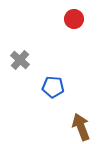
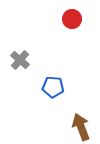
red circle: moved 2 px left
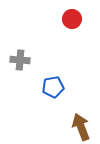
gray cross: rotated 36 degrees counterclockwise
blue pentagon: rotated 15 degrees counterclockwise
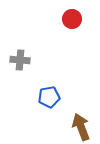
blue pentagon: moved 4 px left, 10 px down
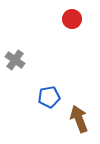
gray cross: moved 5 px left; rotated 30 degrees clockwise
brown arrow: moved 2 px left, 8 px up
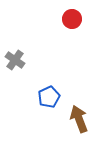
blue pentagon: rotated 15 degrees counterclockwise
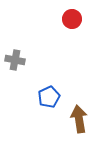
gray cross: rotated 24 degrees counterclockwise
brown arrow: rotated 12 degrees clockwise
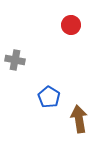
red circle: moved 1 px left, 6 px down
blue pentagon: rotated 15 degrees counterclockwise
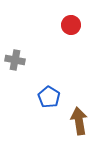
brown arrow: moved 2 px down
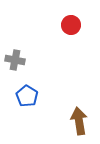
blue pentagon: moved 22 px left, 1 px up
